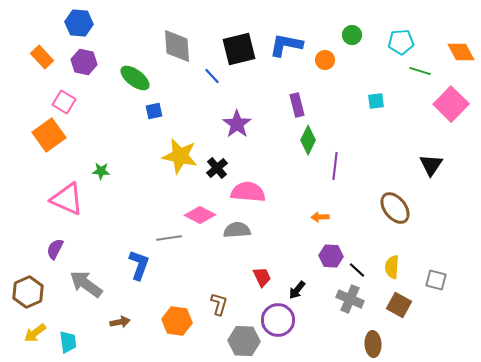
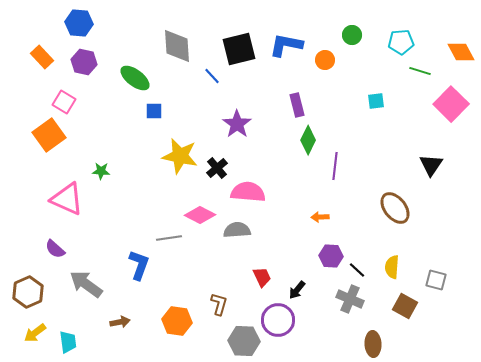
blue square at (154, 111): rotated 12 degrees clockwise
purple semicircle at (55, 249): rotated 75 degrees counterclockwise
brown square at (399, 305): moved 6 px right, 1 px down
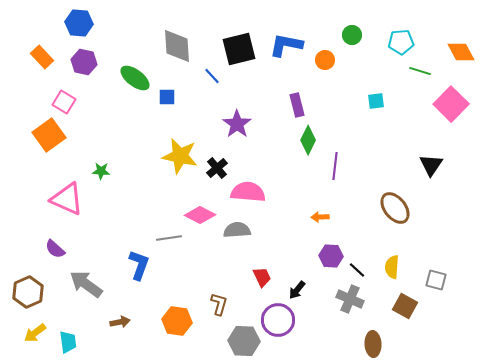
blue square at (154, 111): moved 13 px right, 14 px up
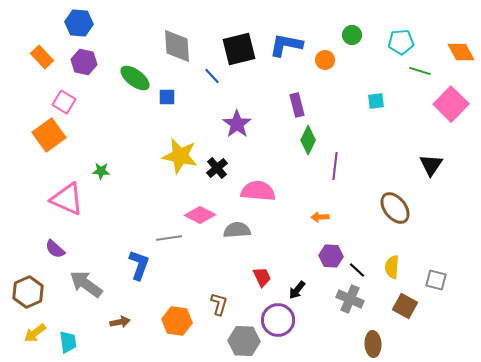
pink semicircle at (248, 192): moved 10 px right, 1 px up
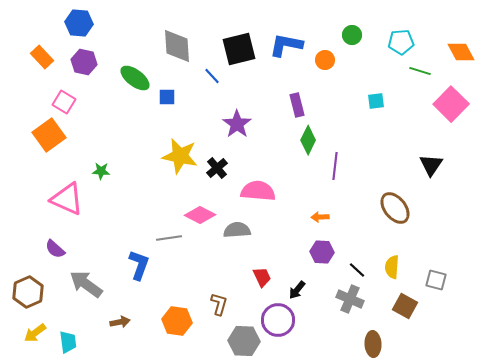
purple hexagon at (331, 256): moved 9 px left, 4 px up
